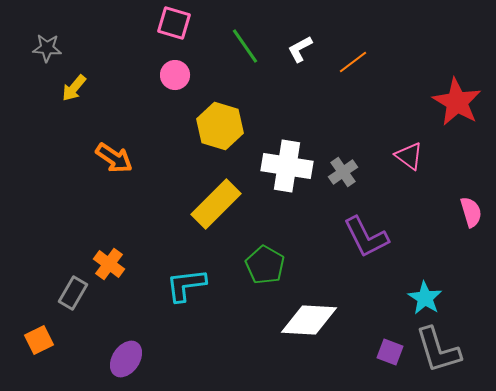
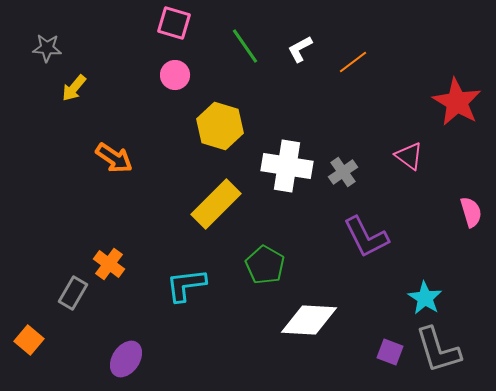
orange square: moved 10 px left; rotated 24 degrees counterclockwise
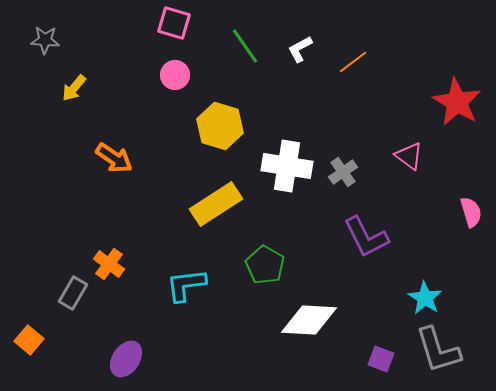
gray star: moved 2 px left, 8 px up
yellow rectangle: rotated 12 degrees clockwise
purple square: moved 9 px left, 7 px down
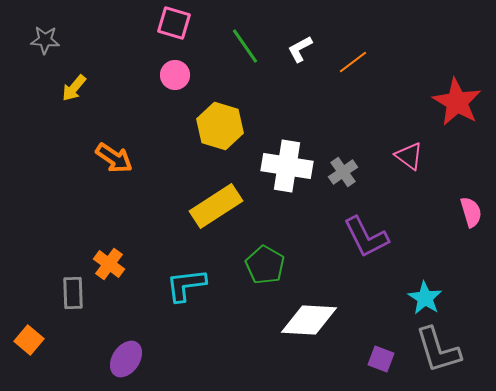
yellow rectangle: moved 2 px down
gray rectangle: rotated 32 degrees counterclockwise
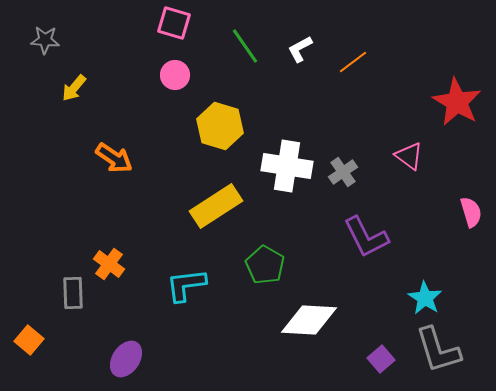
purple square: rotated 28 degrees clockwise
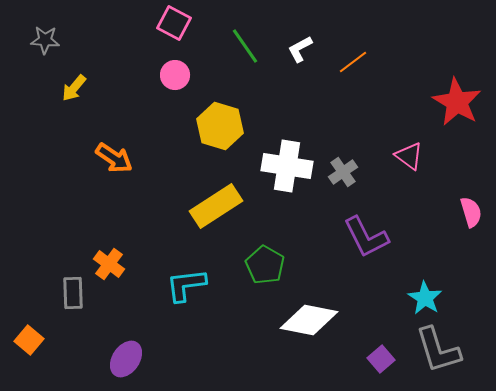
pink square: rotated 12 degrees clockwise
white diamond: rotated 8 degrees clockwise
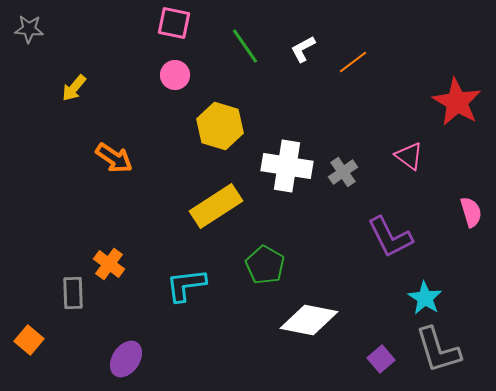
pink square: rotated 16 degrees counterclockwise
gray star: moved 16 px left, 11 px up
white L-shape: moved 3 px right
purple L-shape: moved 24 px right
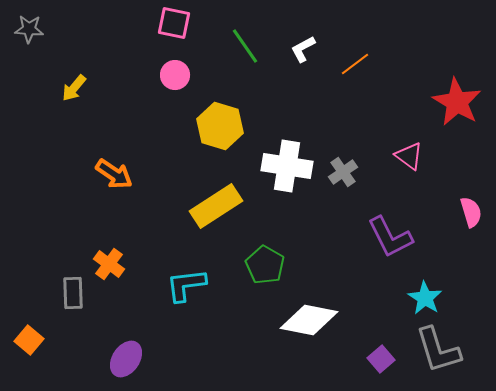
orange line: moved 2 px right, 2 px down
orange arrow: moved 16 px down
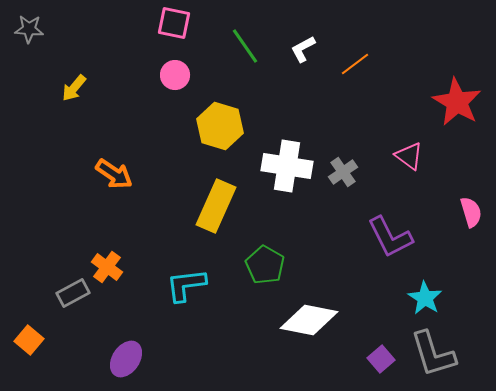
yellow rectangle: rotated 33 degrees counterclockwise
orange cross: moved 2 px left, 3 px down
gray rectangle: rotated 64 degrees clockwise
gray L-shape: moved 5 px left, 4 px down
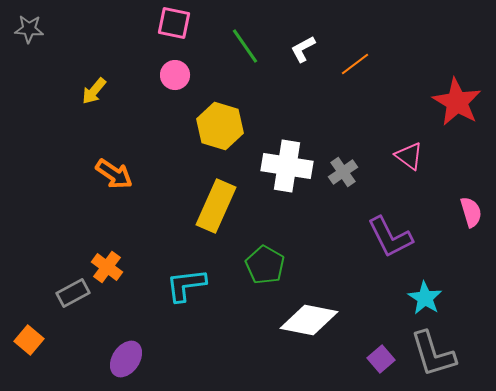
yellow arrow: moved 20 px right, 3 px down
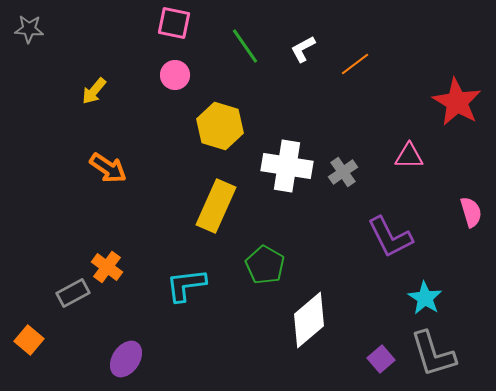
pink triangle: rotated 36 degrees counterclockwise
orange arrow: moved 6 px left, 6 px up
white diamond: rotated 52 degrees counterclockwise
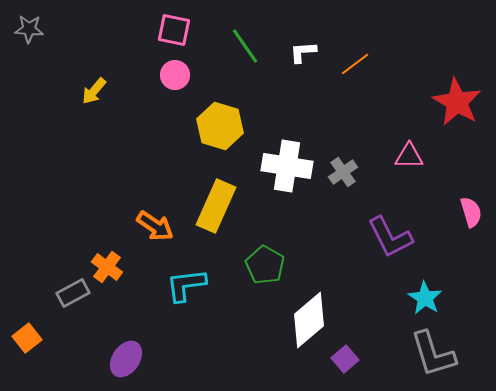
pink square: moved 7 px down
white L-shape: moved 3 px down; rotated 24 degrees clockwise
orange arrow: moved 47 px right, 58 px down
orange square: moved 2 px left, 2 px up; rotated 12 degrees clockwise
purple square: moved 36 px left
